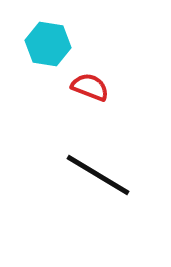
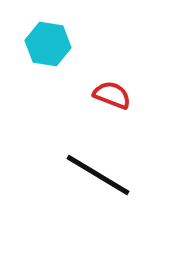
red semicircle: moved 22 px right, 8 px down
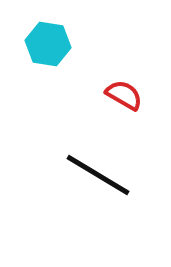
red semicircle: moved 12 px right; rotated 9 degrees clockwise
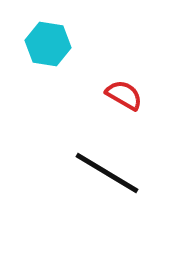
black line: moved 9 px right, 2 px up
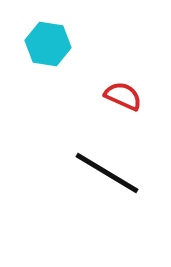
red semicircle: moved 1 px left, 1 px down; rotated 6 degrees counterclockwise
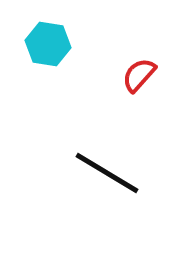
red semicircle: moved 16 px right, 21 px up; rotated 72 degrees counterclockwise
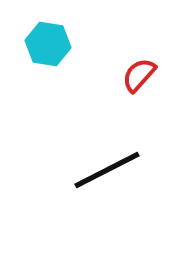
black line: moved 3 px up; rotated 58 degrees counterclockwise
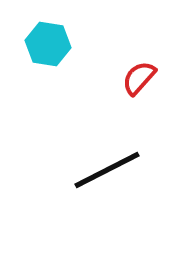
red semicircle: moved 3 px down
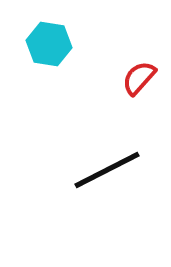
cyan hexagon: moved 1 px right
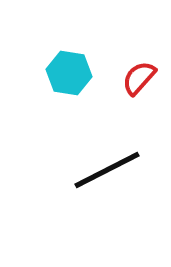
cyan hexagon: moved 20 px right, 29 px down
